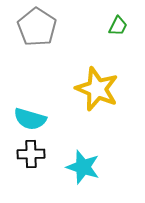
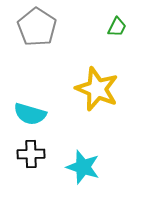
green trapezoid: moved 1 px left, 1 px down
cyan semicircle: moved 5 px up
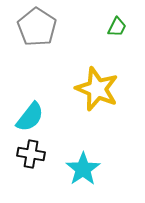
cyan semicircle: moved 3 px down; rotated 68 degrees counterclockwise
black cross: rotated 12 degrees clockwise
cyan star: moved 2 px down; rotated 20 degrees clockwise
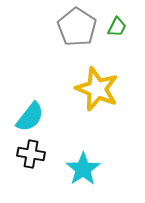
gray pentagon: moved 40 px right
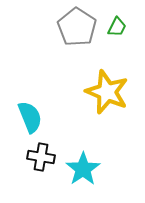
yellow star: moved 10 px right, 3 px down
cyan semicircle: rotated 60 degrees counterclockwise
black cross: moved 10 px right, 3 px down
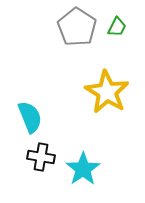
yellow star: rotated 9 degrees clockwise
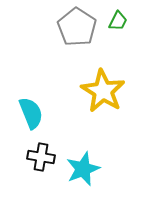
green trapezoid: moved 1 px right, 6 px up
yellow star: moved 4 px left, 1 px up
cyan semicircle: moved 1 px right, 4 px up
cyan star: rotated 12 degrees clockwise
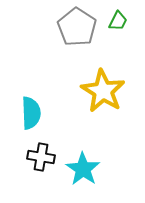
cyan semicircle: rotated 20 degrees clockwise
cyan star: rotated 16 degrees counterclockwise
